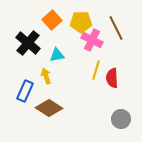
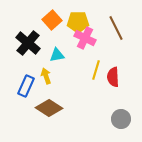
yellow pentagon: moved 3 px left
pink cross: moved 7 px left, 2 px up
red semicircle: moved 1 px right, 1 px up
blue rectangle: moved 1 px right, 5 px up
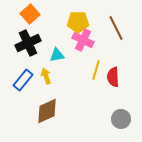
orange square: moved 22 px left, 6 px up
pink cross: moved 2 px left, 2 px down
black cross: rotated 25 degrees clockwise
blue rectangle: moved 3 px left, 6 px up; rotated 15 degrees clockwise
brown diamond: moved 2 px left, 3 px down; rotated 56 degrees counterclockwise
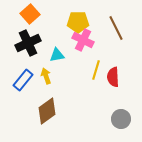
brown diamond: rotated 12 degrees counterclockwise
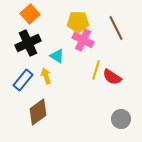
cyan triangle: moved 1 px down; rotated 42 degrees clockwise
red semicircle: moved 1 px left; rotated 54 degrees counterclockwise
brown diamond: moved 9 px left, 1 px down
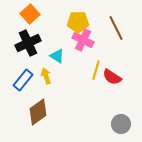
gray circle: moved 5 px down
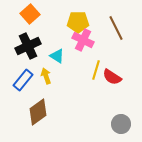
black cross: moved 3 px down
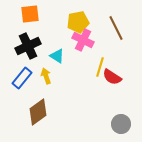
orange square: rotated 36 degrees clockwise
yellow pentagon: rotated 10 degrees counterclockwise
yellow line: moved 4 px right, 3 px up
blue rectangle: moved 1 px left, 2 px up
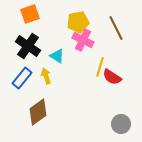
orange square: rotated 12 degrees counterclockwise
black cross: rotated 30 degrees counterclockwise
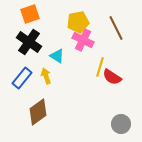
black cross: moved 1 px right, 4 px up
